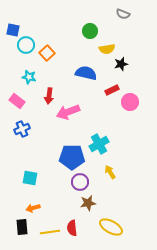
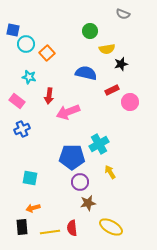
cyan circle: moved 1 px up
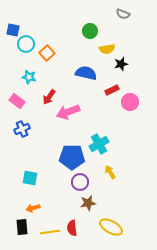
red arrow: moved 1 px down; rotated 28 degrees clockwise
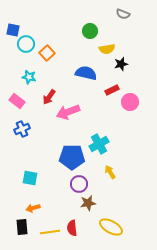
purple circle: moved 1 px left, 2 px down
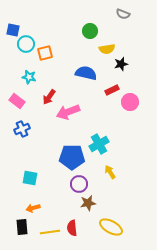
orange square: moved 2 px left; rotated 28 degrees clockwise
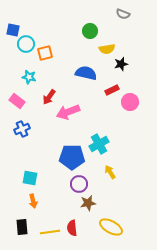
orange arrow: moved 7 px up; rotated 88 degrees counterclockwise
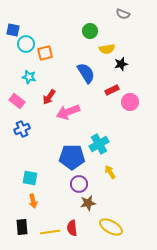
blue semicircle: rotated 45 degrees clockwise
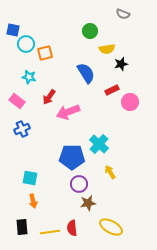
cyan cross: rotated 18 degrees counterclockwise
